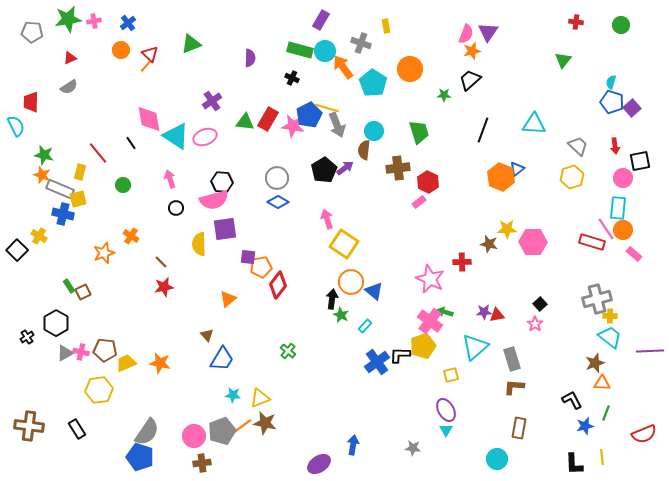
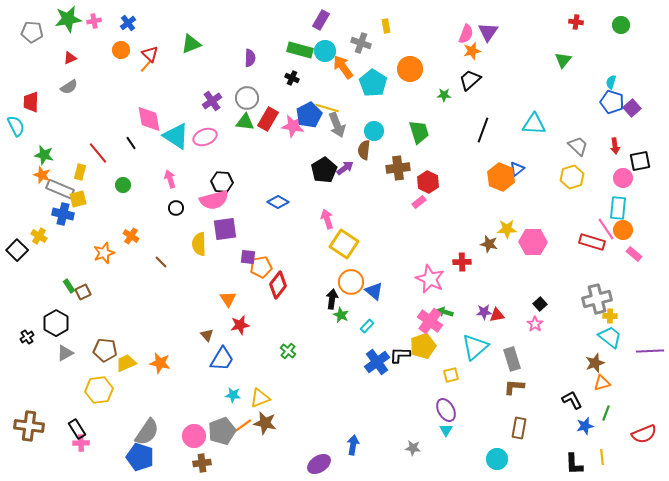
gray circle at (277, 178): moved 30 px left, 80 px up
red star at (164, 287): moved 76 px right, 38 px down
orange triangle at (228, 299): rotated 24 degrees counterclockwise
cyan rectangle at (365, 326): moved 2 px right
pink cross at (81, 352): moved 91 px down; rotated 14 degrees counterclockwise
orange triangle at (602, 383): rotated 18 degrees counterclockwise
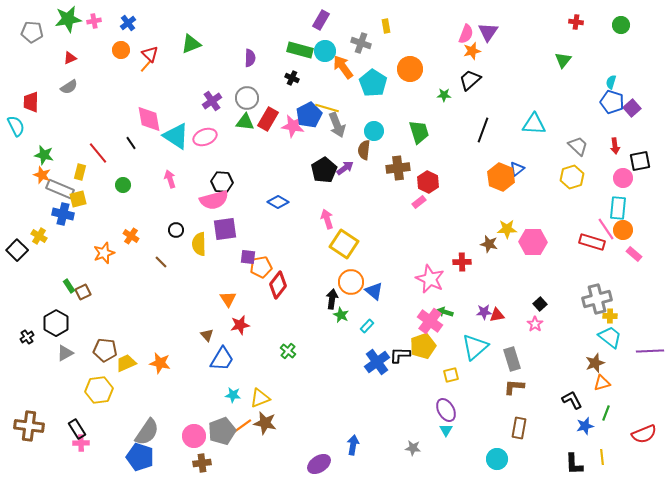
black circle at (176, 208): moved 22 px down
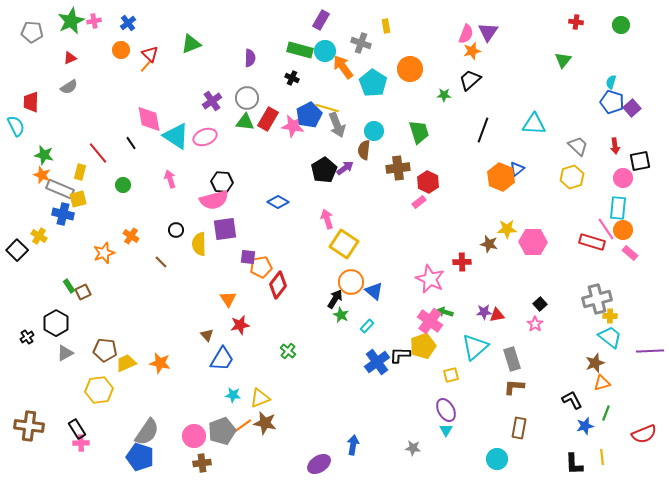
green star at (68, 19): moved 3 px right, 2 px down; rotated 16 degrees counterclockwise
pink rectangle at (634, 254): moved 4 px left, 1 px up
black arrow at (332, 299): moved 3 px right; rotated 24 degrees clockwise
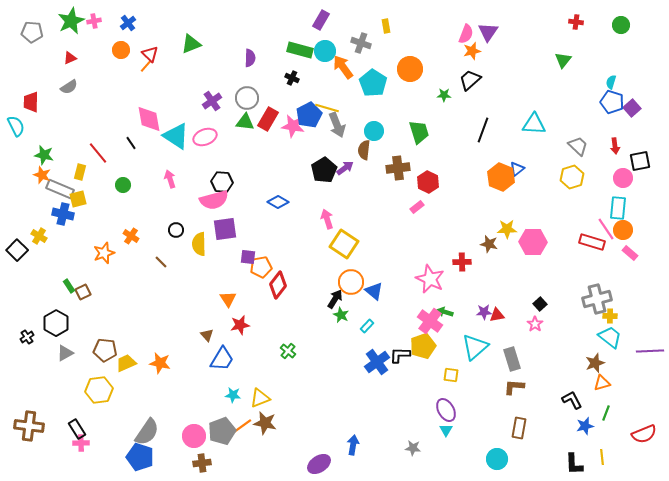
pink rectangle at (419, 202): moved 2 px left, 5 px down
yellow square at (451, 375): rotated 21 degrees clockwise
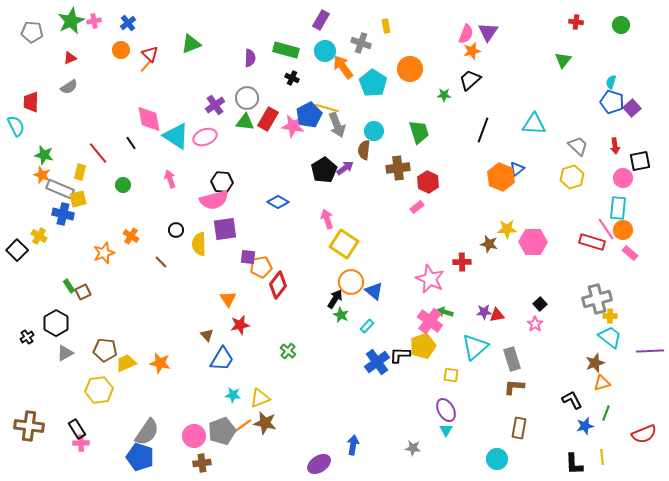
green rectangle at (300, 50): moved 14 px left
purple cross at (212, 101): moved 3 px right, 4 px down
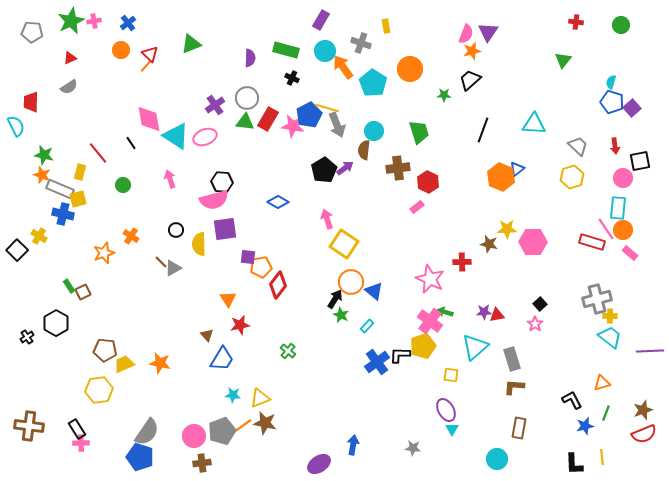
gray triangle at (65, 353): moved 108 px right, 85 px up
yellow trapezoid at (126, 363): moved 2 px left, 1 px down
brown star at (595, 363): moved 48 px right, 47 px down
cyan triangle at (446, 430): moved 6 px right, 1 px up
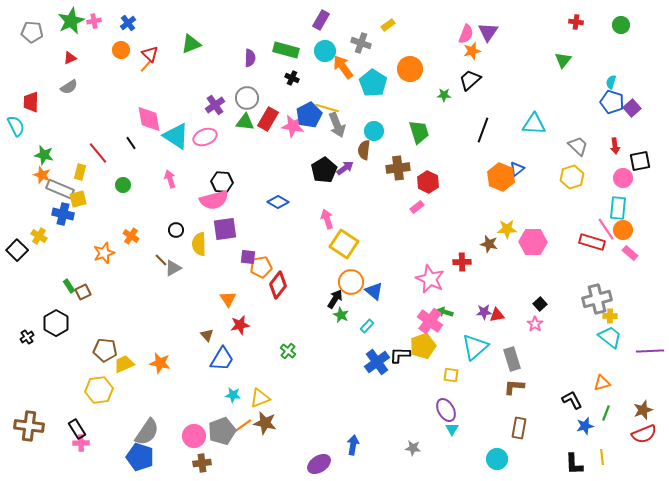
yellow rectangle at (386, 26): moved 2 px right, 1 px up; rotated 64 degrees clockwise
brown line at (161, 262): moved 2 px up
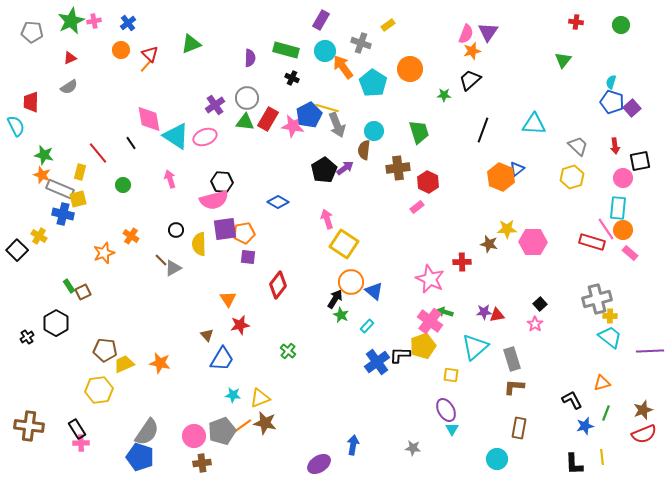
orange pentagon at (261, 267): moved 17 px left, 34 px up
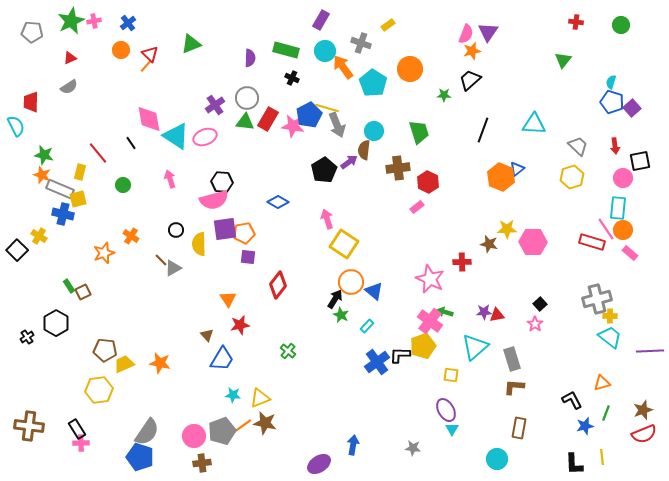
purple arrow at (345, 168): moved 4 px right, 6 px up
